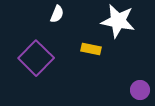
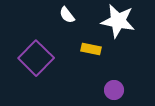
white semicircle: moved 10 px right, 1 px down; rotated 120 degrees clockwise
purple circle: moved 26 px left
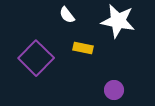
yellow rectangle: moved 8 px left, 1 px up
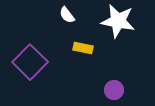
purple square: moved 6 px left, 4 px down
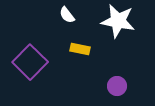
yellow rectangle: moved 3 px left, 1 px down
purple circle: moved 3 px right, 4 px up
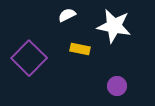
white semicircle: rotated 102 degrees clockwise
white star: moved 4 px left, 5 px down
purple square: moved 1 px left, 4 px up
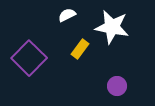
white star: moved 2 px left, 1 px down
yellow rectangle: rotated 66 degrees counterclockwise
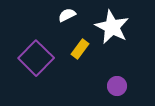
white star: rotated 16 degrees clockwise
purple square: moved 7 px right
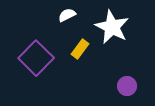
purple circle: moved 10 px right
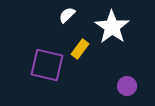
white semicircle: rotated 18 degrees counterclockwise
white star: rotated 8 degrees clockwise
purple square: moved 11 px right, 7 px down; rotated 32 degrees counterclockwise
